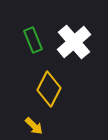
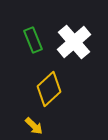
yellow diamond: rotated 20 degrees clockwise
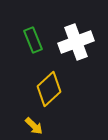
white cross: moved 2 px right; rotated 20 degrees clockwise
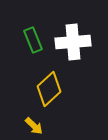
white cross: moved 3 px left; rotated 16 degrees clockwise
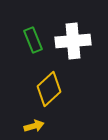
white cross: moved 1 px up
yellow arrow: rotated 60 degrees counterclockwise
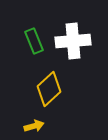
green rectangle: moved 1 px right, 1 px down
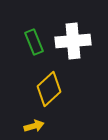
green rectangle: moved 1 px down
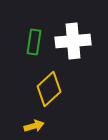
green rectangle: rotated 30 degrees clockwise
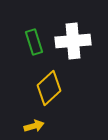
green rectangle: rotated 25 degrees counterclockwise
yellow diamond: moved 1 px up
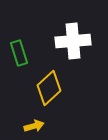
green rectangle: moved 15 px left, 11 px down
